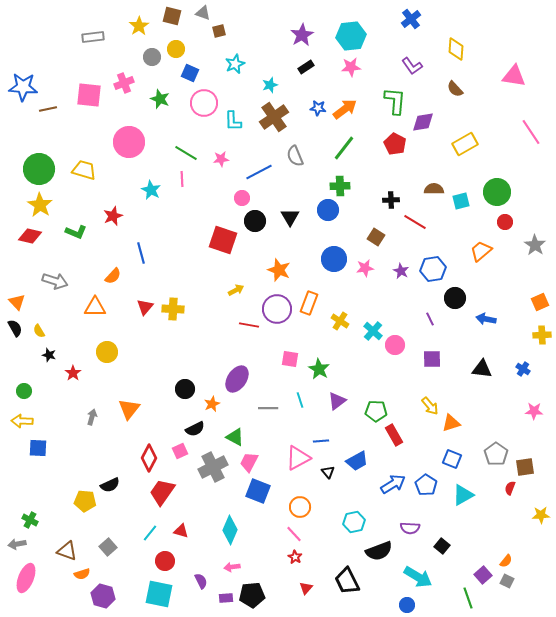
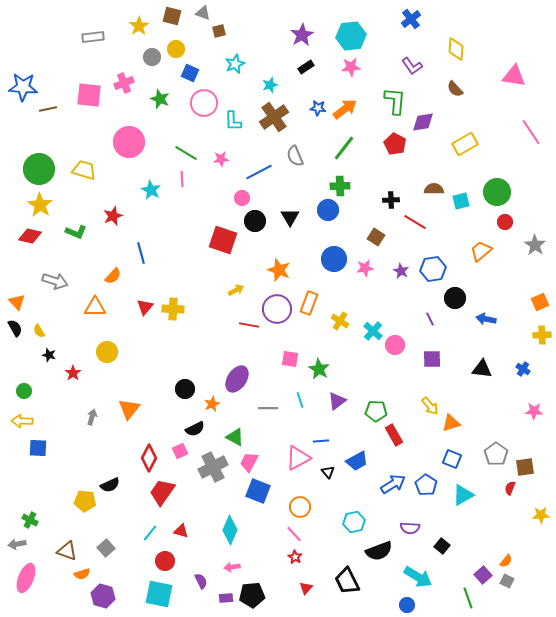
gray square at (108, 547): moved 2 px left, 1 px down
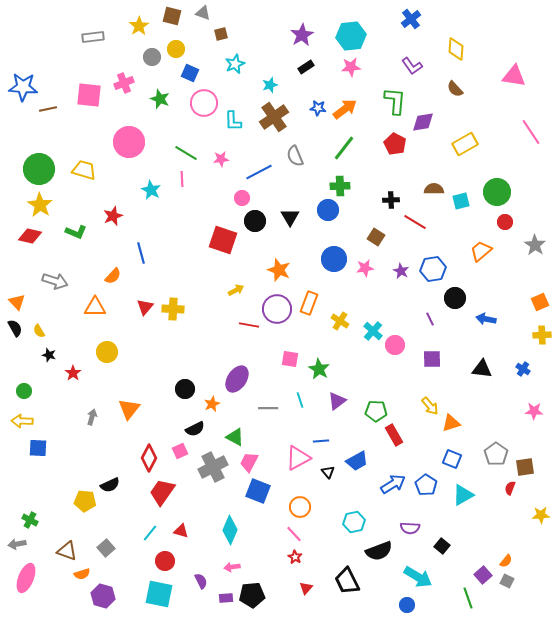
brown square at (219, 31): moved 2 px right, 3 px down
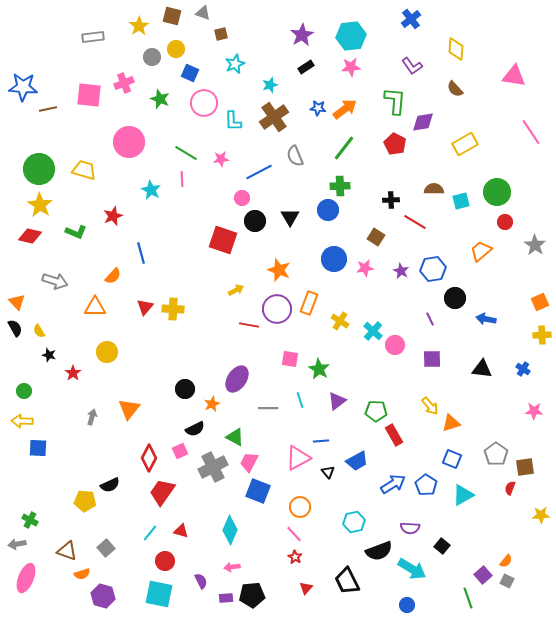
cyan arrow at (418, 577): moved 6 px left, 8 px up
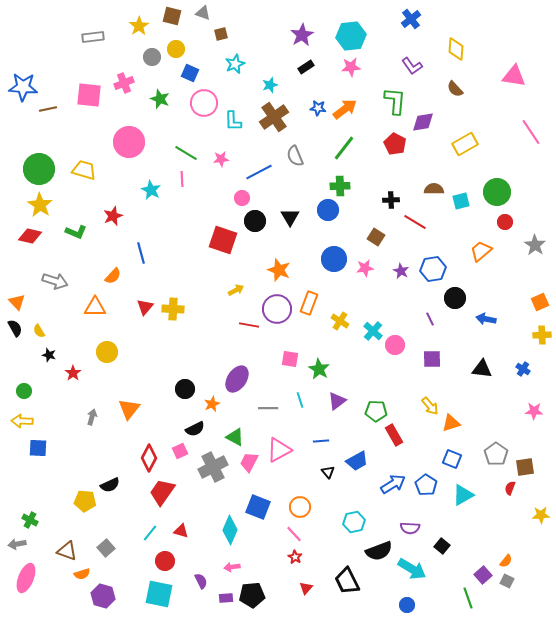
pink triangle at (298, 458): moved 19 px left, 8 px up
blue square at (258, 491): moved 16 px down
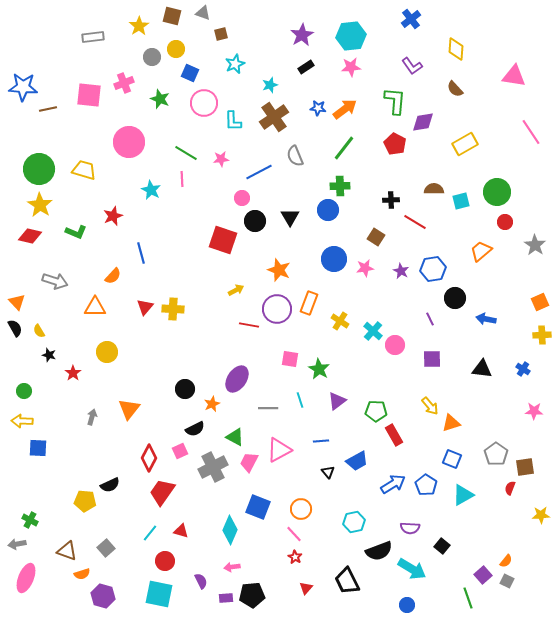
orange circle at (300, 507): moved 1 px right, 2 px down
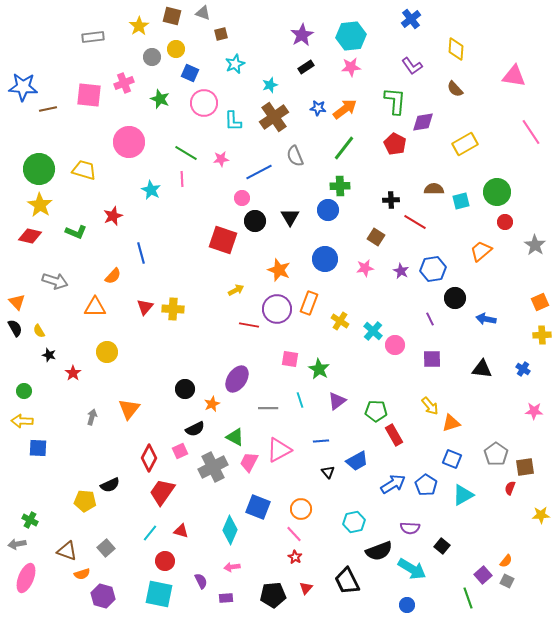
blue circle at (334, 259): moved 9 px left
black pentagon at (252, 595): moved 21 px right
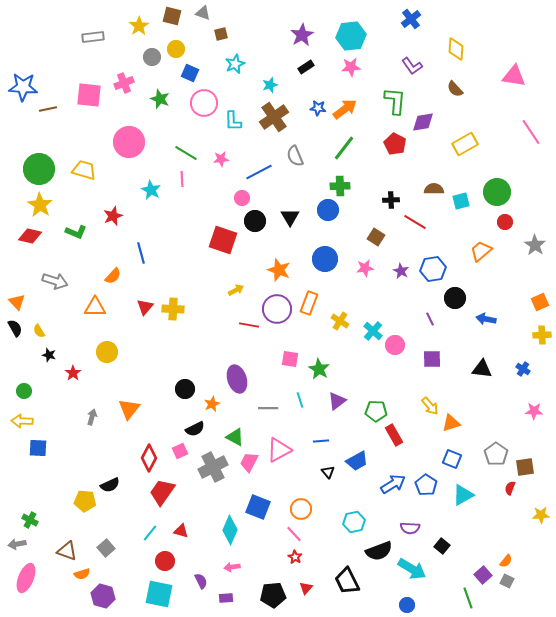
purple ellipse at (237, 379): rotated 52 degrees counterclockwise
